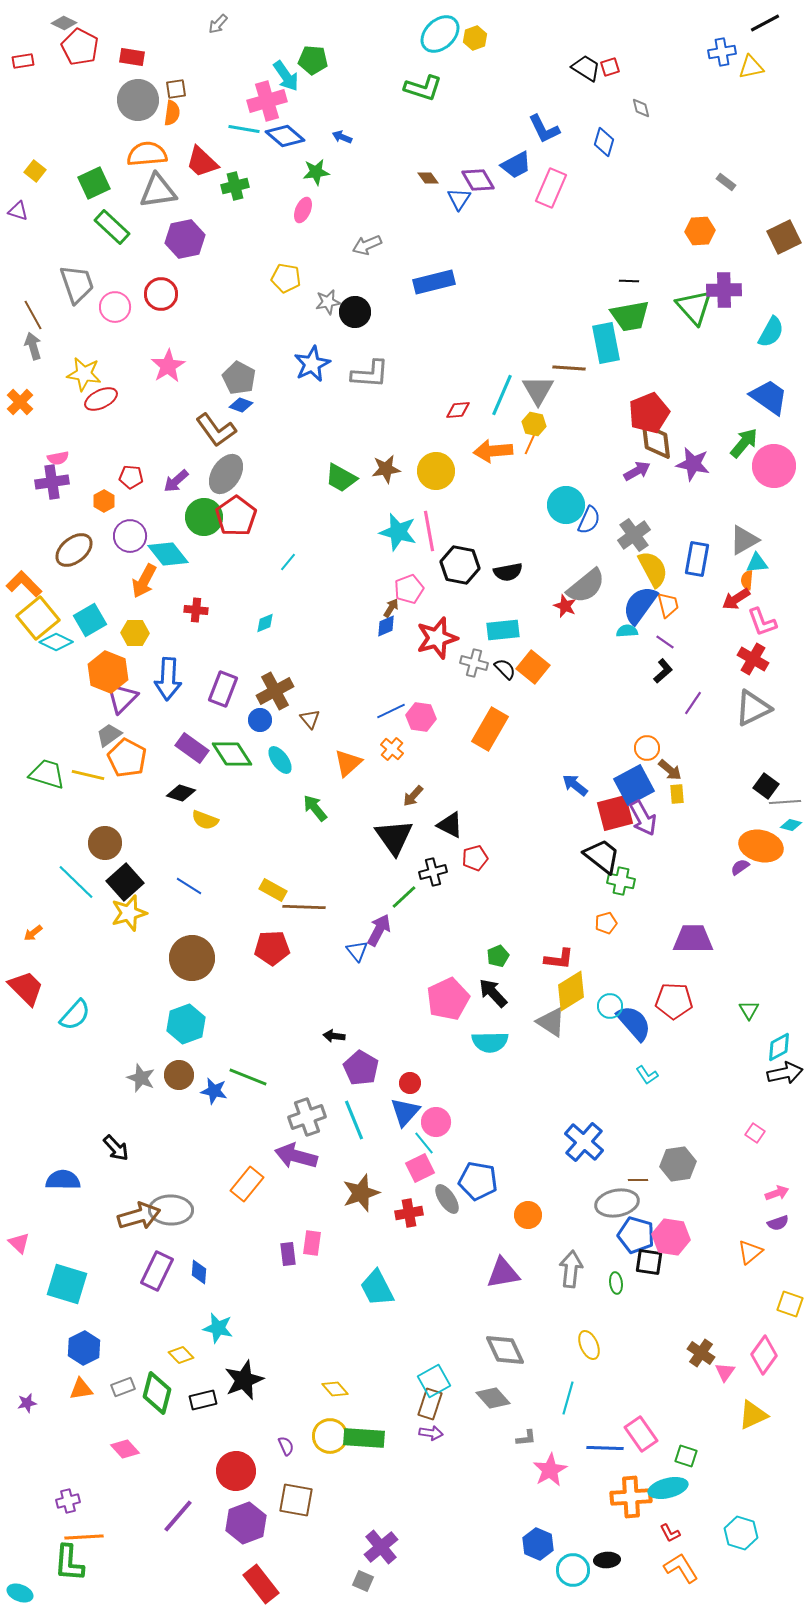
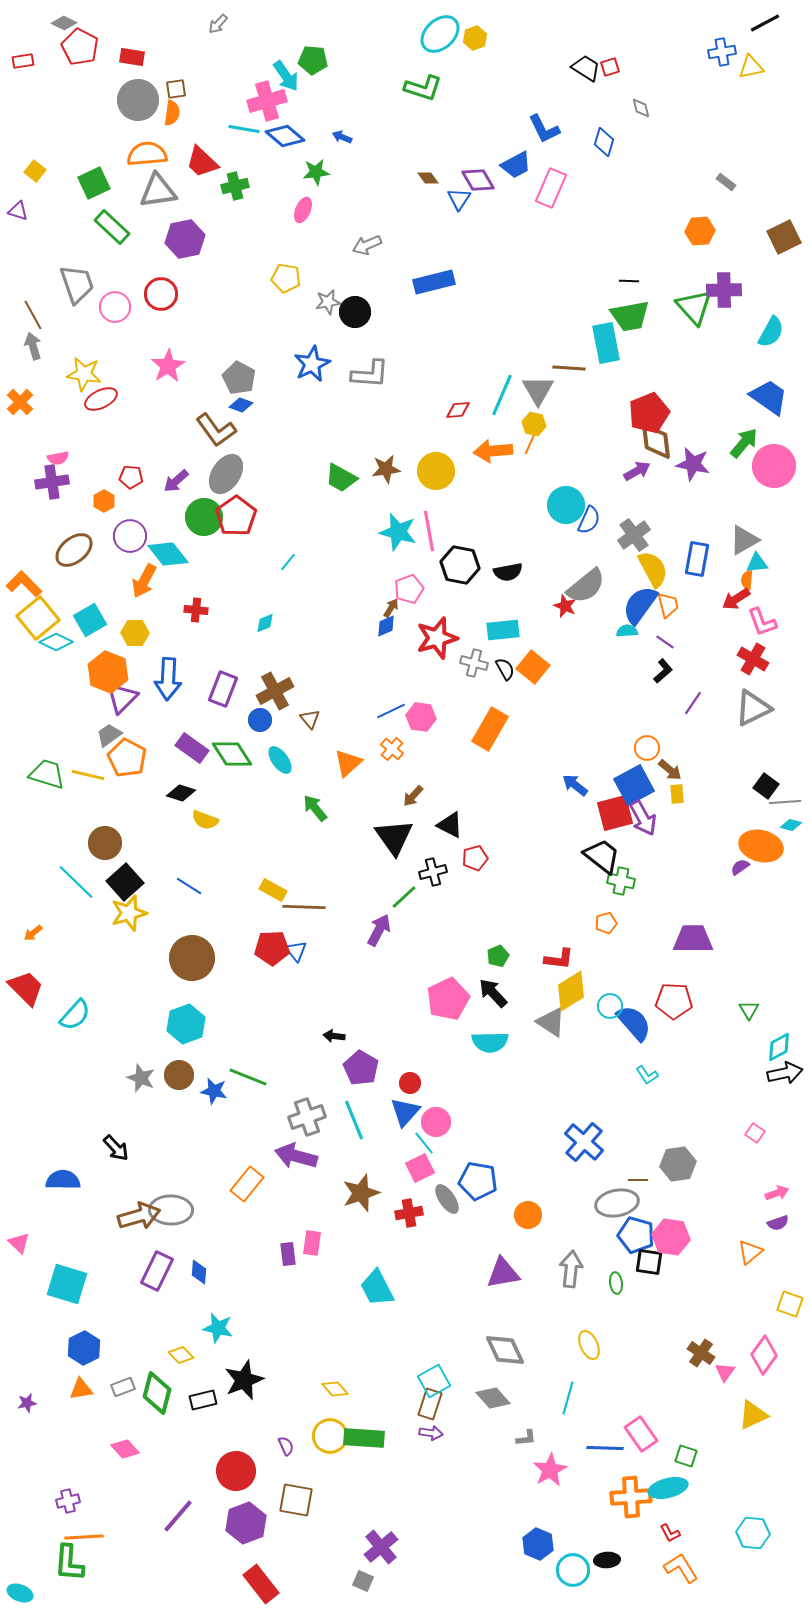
black semicircle at (505, 669): rotated 15 degrees clockwise
blue triangle at (357, 951): moved 61 px left
cyan hexagon at (741, 1533): moved 12 px right; rotated 12 degrees counterclockwise
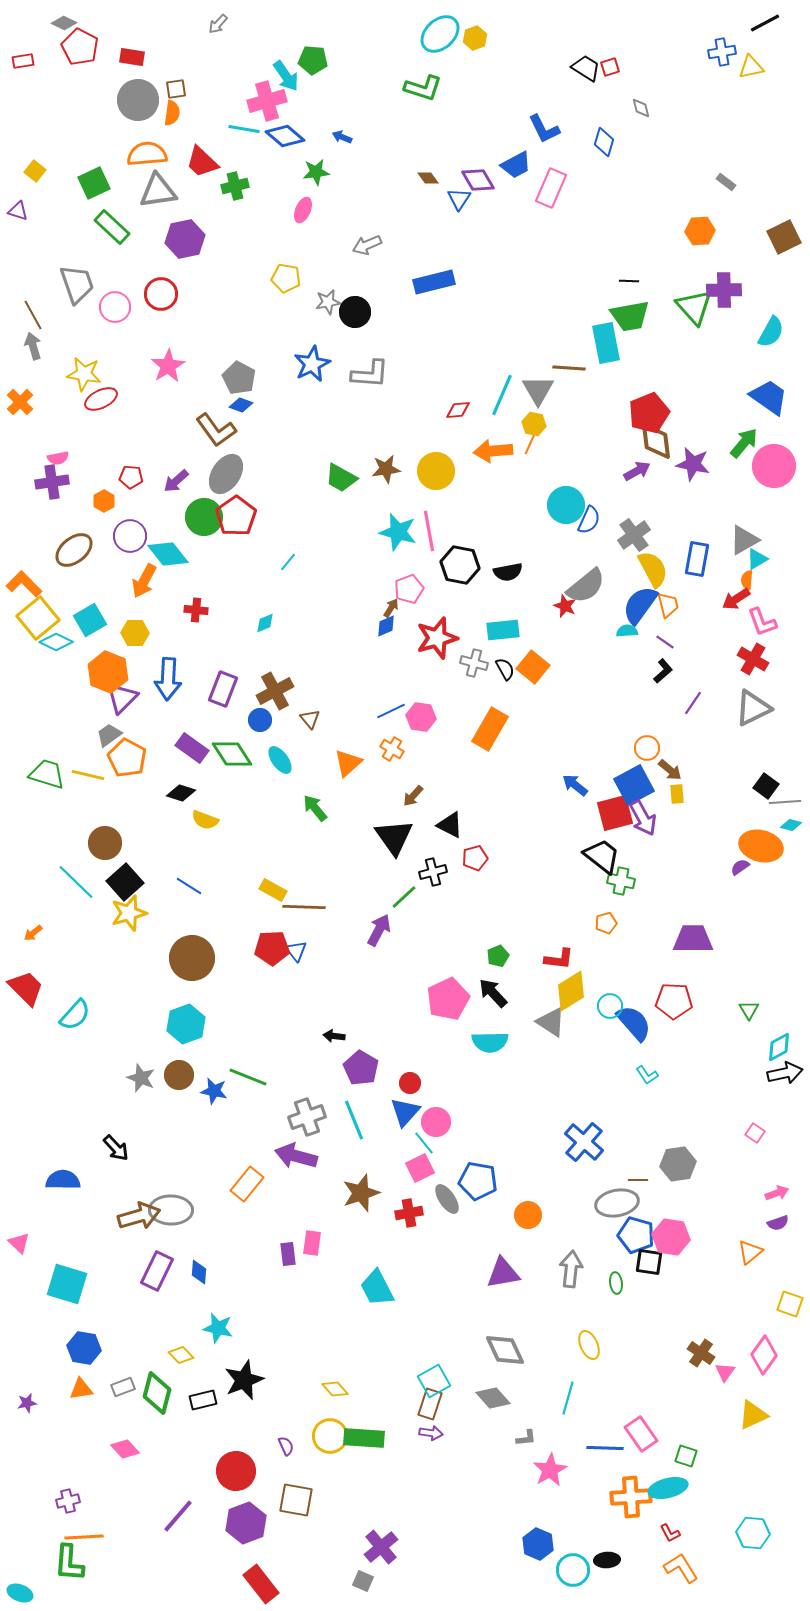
cyan triangle at (757, 563): moved 4 px up; rotated 25 degrees counterclockwise
orange cross at (392, 749): rotated 10 degrees counterclockwise
blue hexagon at (84, 1348): rotated 24 degrees counterclockwise
